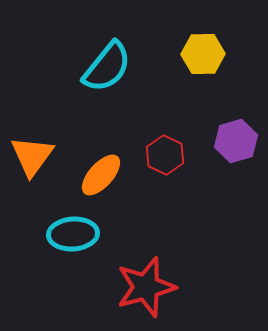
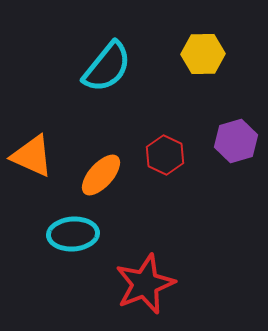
orange triangle: rotated 42 degrees counterclockwise
red star: moved 1 px left, 3 px up; rotated 6 degrees counterclockwise
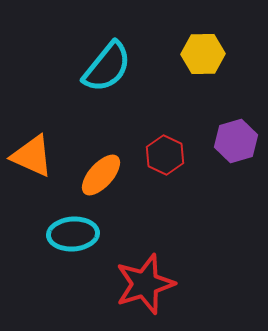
red star: rotated 4 degrees clockwise
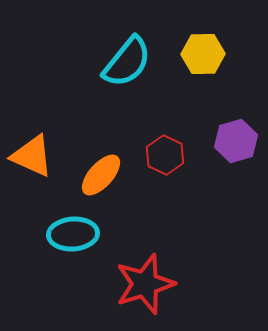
cyan semicircle: moved 20 px right, 5 px up
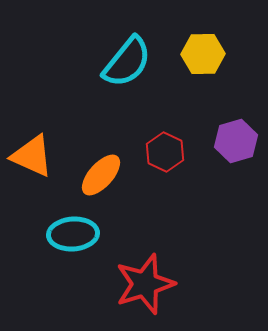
red hexagon: moved 3 px up
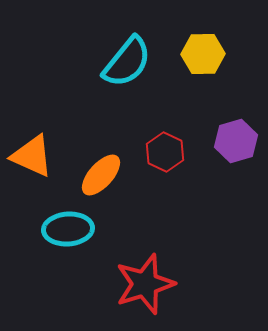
cyan ellipse: moved 5 px left, 5 px up
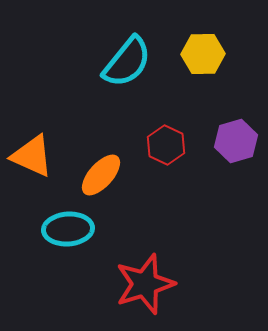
red hexagon: moved 1 px right, 7 px up
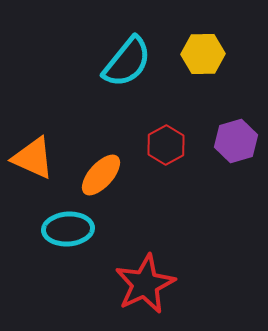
red hexagon: rotated 6 degrees clockwise
orange triangle: moved 1 px right, 2 px down
red star: rotated 8 degrees counterclockwise
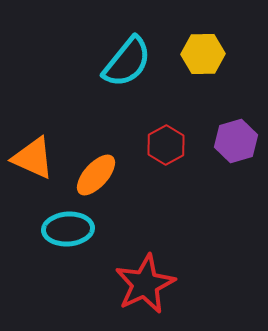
orange ellipse: moved 5 px left
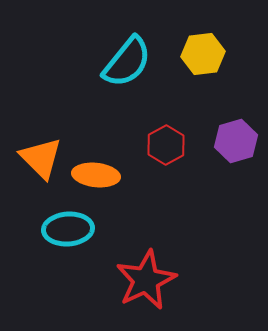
yellow hexagon: rotated 6 degrees counterclockwise
orange triangle: moved 8 px right; rotated 21 degrees clockwise
orange ellipse: rotated 54 degrees clockwise
red star: moved 1 px right, 4 px up
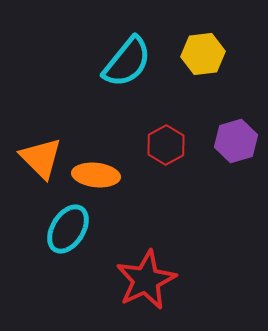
cyan ellipse: rotated 54 degrees counterclockwise
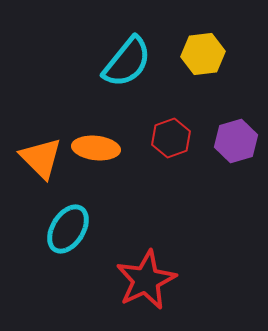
red hexagon: moved 5 px right, 7 px up; rotated 9 degrees clockwise
orange ellipse: moved 27 px up
